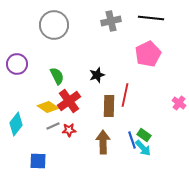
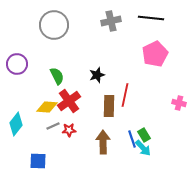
pink pentagon: moved 7 px right
pink cross: rotated 24 degrees counterclockwise
yellow diamond: moved 1 px left; rotated 30 degrees counterclockwise
green rectangle: rotated 24 degrees clockwise
blue line: moved 1 px up
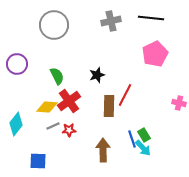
red line: rotated 15 degrees clockwise
brown arrow: moved 8 px down
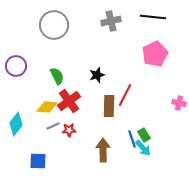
black line: moved 2 px right, 1 px up
purple circle: moved 1 px left, 2 px down
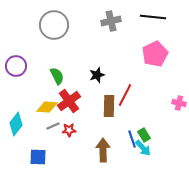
blue square: moved 4 px up
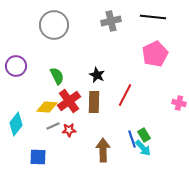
black star: rotated 28 degrees counterclockwise
brown rectangle: moved 15 px left, 4 px up
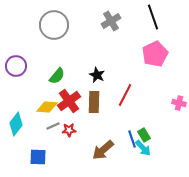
black line: rotated 65 degrees clockwise
gray cross: rotated 18 degrees counterclockwise
green semicircle: rotated 66 degrees clockwise
brown arrow: rotated 130 degrees counterclockwise
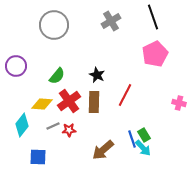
yellow diamond: moved 5 px left, 3 px up
cyan diamond: moved 6 px right, 1 px down
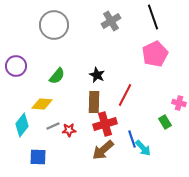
red cross: moved 36 px right, 23 px down; rotated 20 degrees clockwise
green rectangle: moved 21 px right, 13 px up
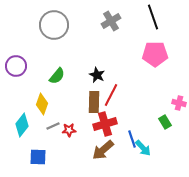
pink pentagon: rotated 25 degrees clockwise
red line: moved 14 px left
yellow diamond: rotated 75 degrees counterclockwise
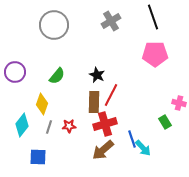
purple circle: moved 1 px left, 6 px down
gray line: moved 4 px left, 1 px down; rotated 48 degrees counterclockwise
red star: moved 4 px up
